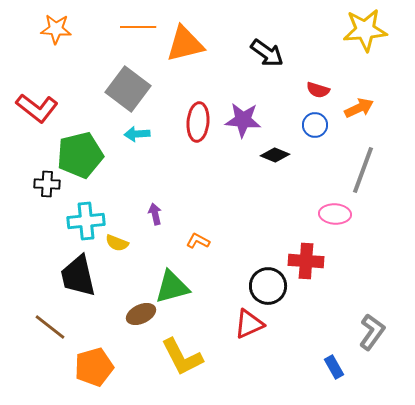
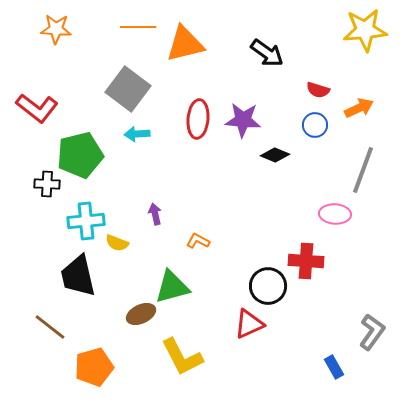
red ellipse: moved 3 px up
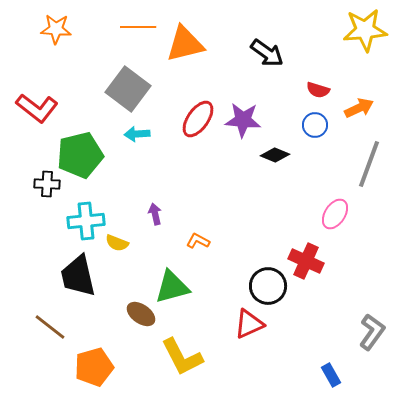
red ellipse: rotated 30 degrees clockwise
gray line: moved 6 px right, 6 px up
pink ellipse: rotated 60 degrees counterclockwise
red cross: rotated 20 degrees clockwise
brown ellipse: rotated 60 degrees clockwise
blue rectangle: moved 3 px left, 8 px down
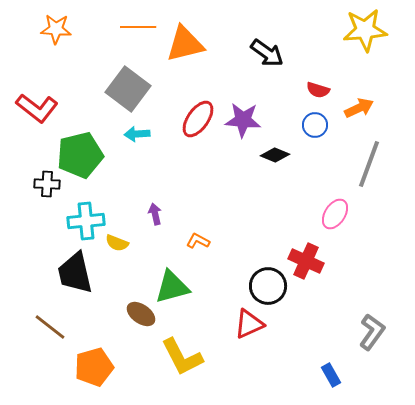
black trapezoid: moved 3 px left, 3 px up
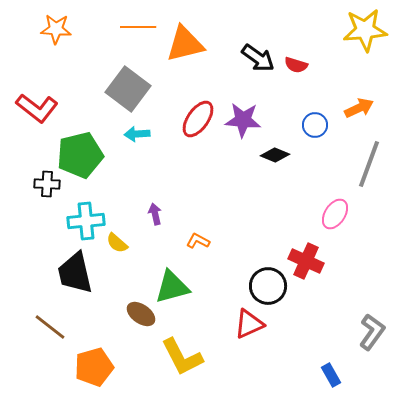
black arrow: moved 9 px left, 5 px down
red semicircle: moved 22 px left, 25 px up
yellow semicircle: rotated 20 degrees clockwise
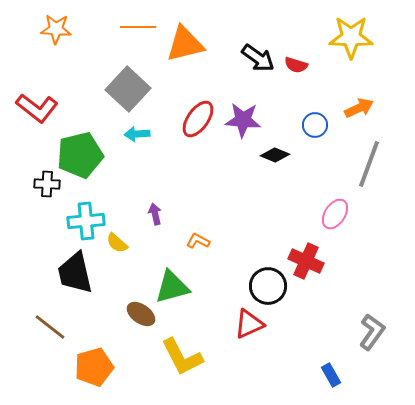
yellow star: moved 14 px left, 7 px down; rotated 6 degrees clockwise
gray square: rotated 6 degrees clockwise
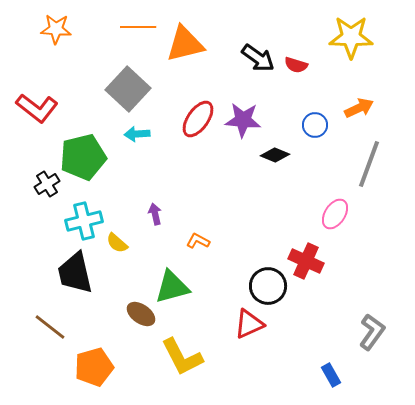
green pentagon: moved 3 px right, 2 px down
black cross: rotated 35 degrees counterclockwise
cyan cross: moved 2 px left; rotated 9 degrees counterclockwise
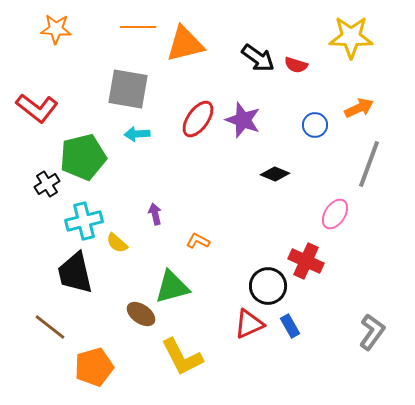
gray square: rotated 33 degrees counterclockwise
purple star: rotated 15 degrees clockwise
black diamond: moved 19 px down
blue rectangle: moved 41 px left, 49 px up
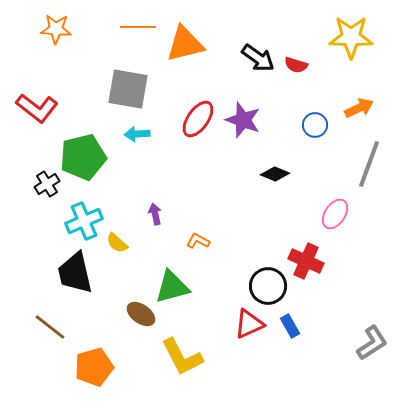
cyan cross: rotated 9 degrees counterclockwise
gray L-shape: moved 11 px down; rotated 21 degrees clockwise
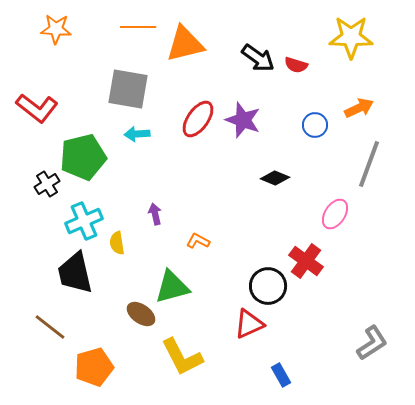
black diamond: moved 4 px down
yellow semicircle: rotated 40 degrees clockwise
red cross: rotated 12 degrees clockwise
blue rectangle: moved 9 px left, 49 px down
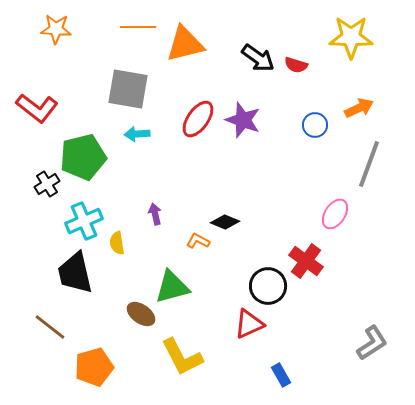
black diamond: moved 50 px left, 44 px down
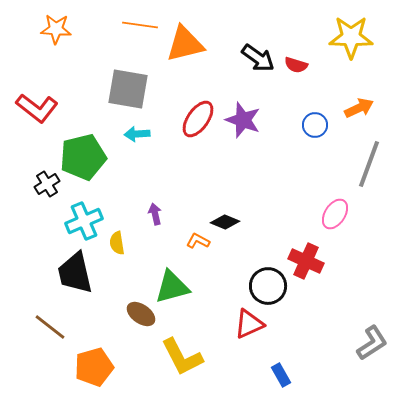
orange line: moved 2 px right, 2 px up; rotated 8 degrees clockwise
red cross: rotated 12 degrees counterclockwise
